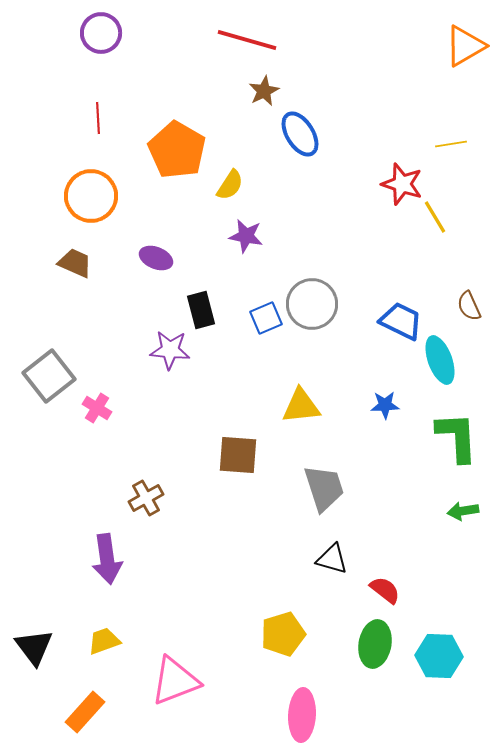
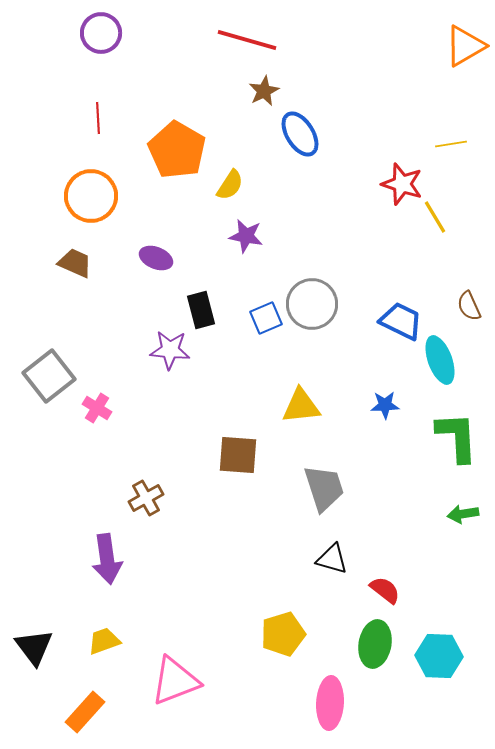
green arrow at (463, 511): moved 3 px down
pink ellipse at (302, 715): moved 28 px right, 12 px up
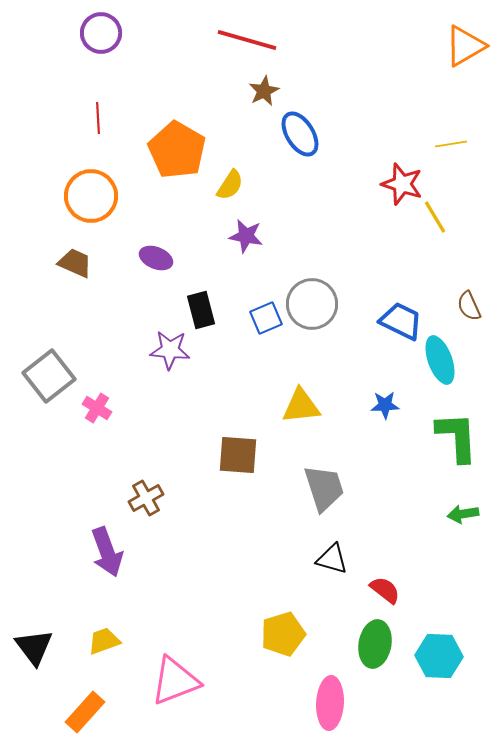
purple arrow at (107, 559): moved 7 px up; rotated 12 degrees counterclockwise
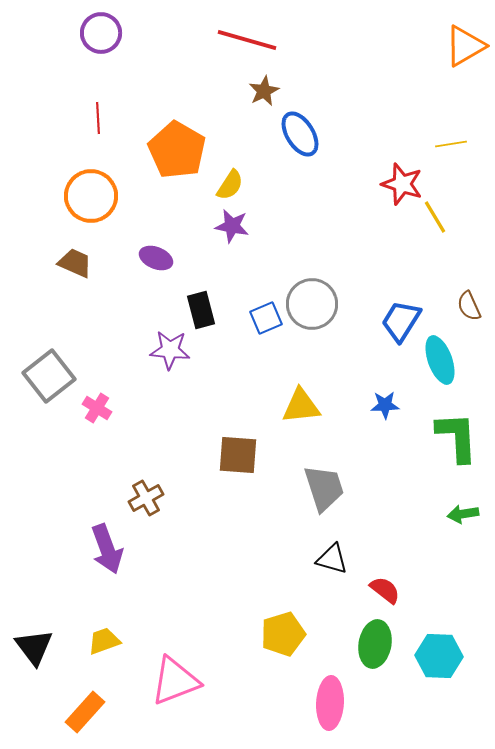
purple star at (246, 236): moved 14 px left, 10 px up
blue trapezoid at (401, 321): rotated 84 degrees counterclockwise
purple arrow at (107, 552): moved 3 px up
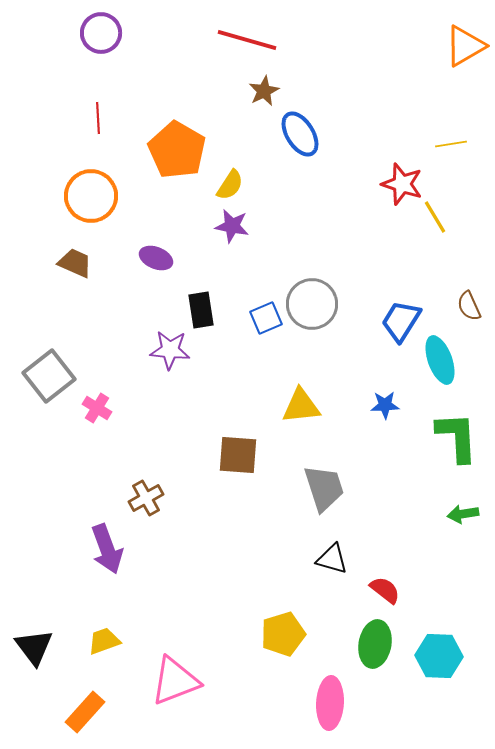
black rectangle at (201, 310): rotated 6 degrees clockwise
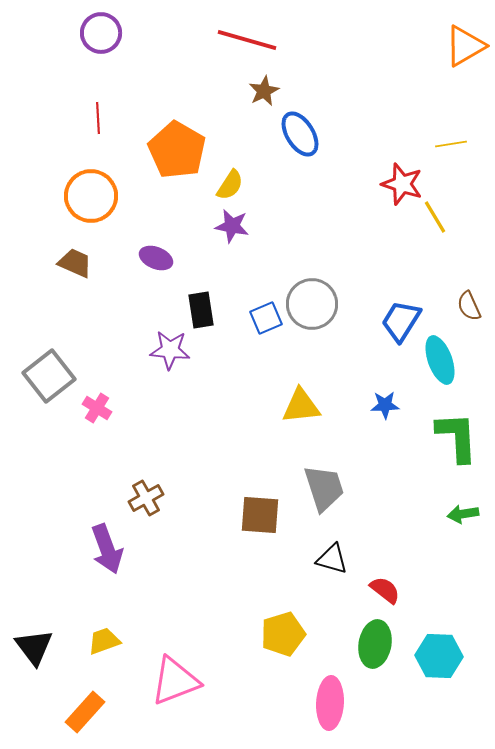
brown square at (238, 455): moved 22 px right, 60 px down
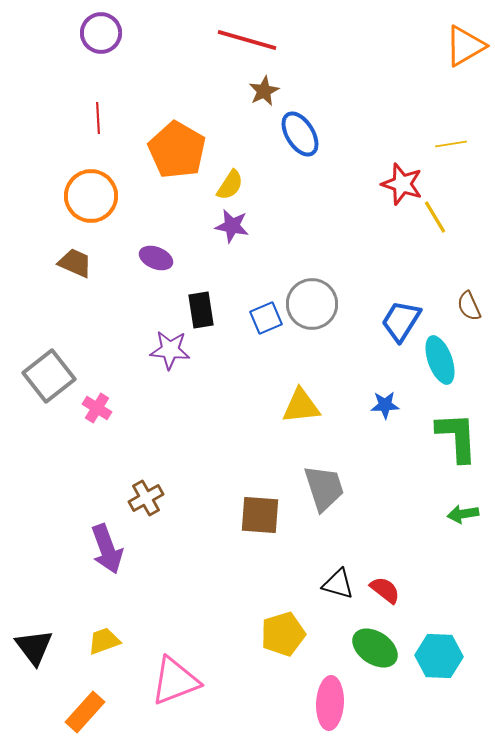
black triangle at (332, 559): moved 6 px right, 25 px down
green ellipse at (375, 644): moved 4 px down; rotated 66 degrees counterclockwise
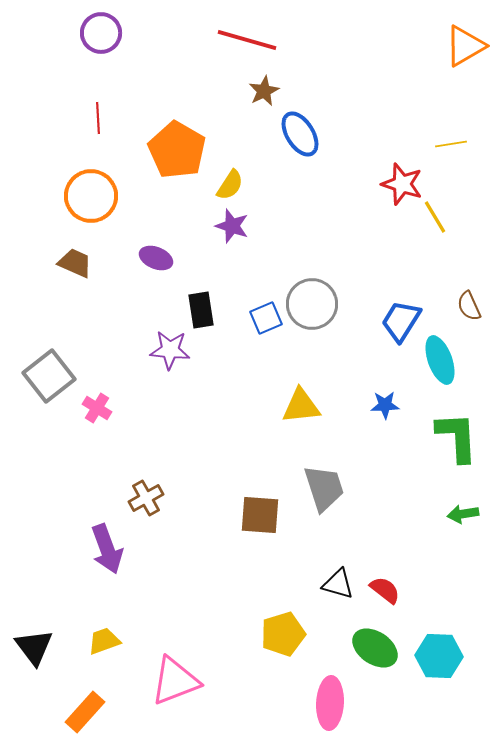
purple star at (232, 226): rotated 8 degrees clockwise
